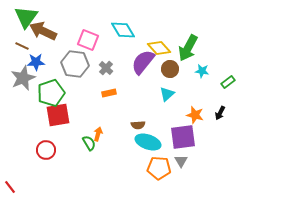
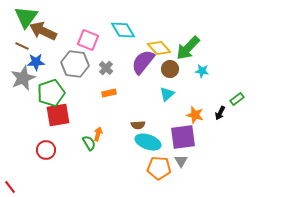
green arrow: rotated 16 degrees clockwise
green rectangle: moved 9 px right, 17 px down
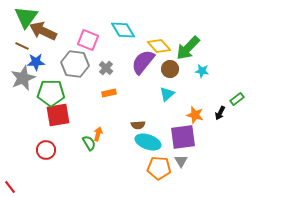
yellow diamond: moved 2 px up
green pentagon: rotated 20 degrees clockwise
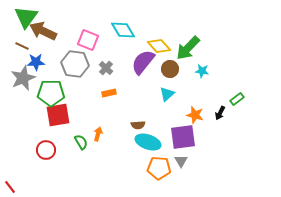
green semicircle: moved 8 px left, 1 px up
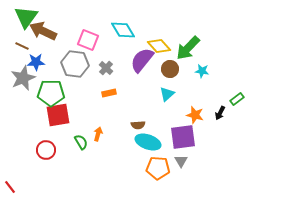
purple semicircle: moved 1 px left, 2 px up
orange pentagon: moved 1 px left
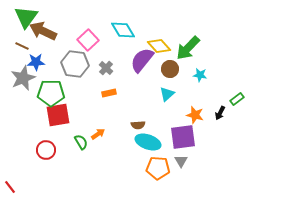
pink square: rotated 25 degrees clockwise
cyan star: moved 2 px left, 4 px down
orange arrow: rotated 40 degrees clockwise
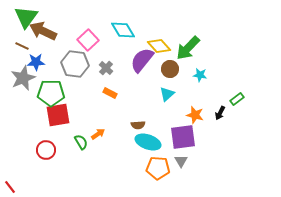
orange rectangle: moved 1 px right; rotated 40 degrees clockwise
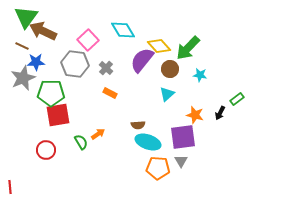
red line: rotated 32 degrees clockwise
